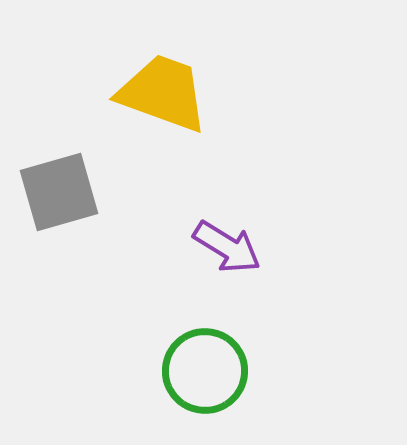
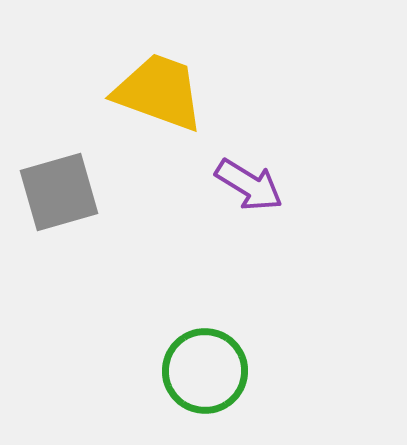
yellow trapezoid: moved 4 px left, 1 px up
purple arrow: moved 22 px right, 62 px up
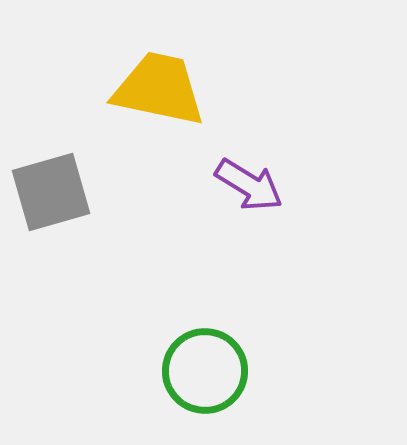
yellow trapezoid: moved 3 px up; rotated 8 degrees counterclockwise
gray square: moved 8 px left
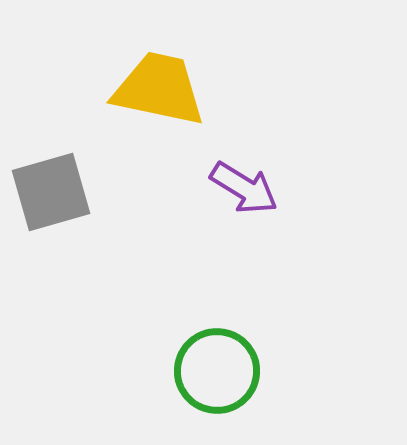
purple arrow: moved 5 px left, 3 px down
green circle: moved 12 px right
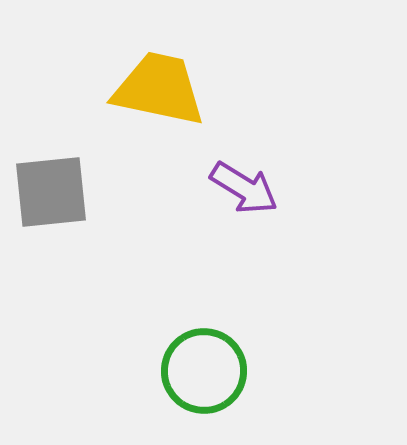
gray square: rotated 10 degrees clockwise
green circle: moved 13 px left
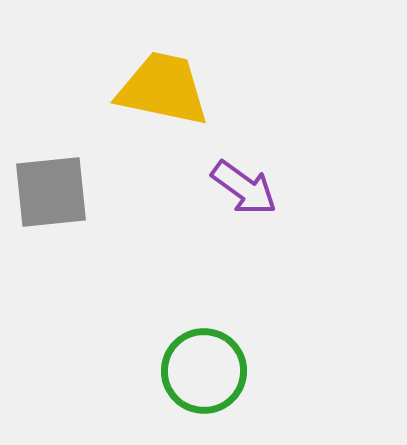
yellow trapezoid: moved 4 px right
purple arrow: rotated 4 degrees clockwise
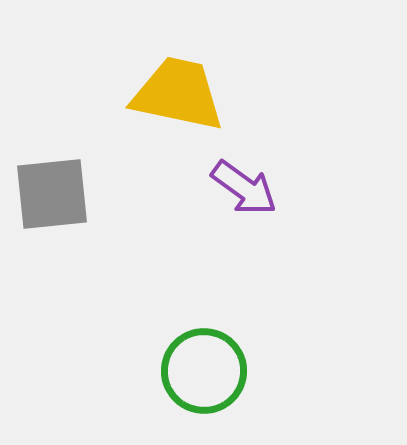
yellow trapezoid: moved 15 px right, 5 px down
gray square: moved 1 px right, 2 px down
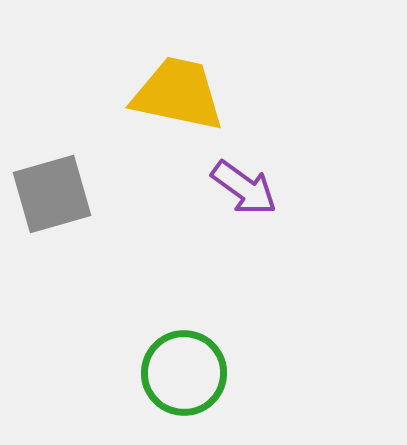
gray square: rotated 10 degrees counterclockwise
green circle: moved 20 px left, 2 px down
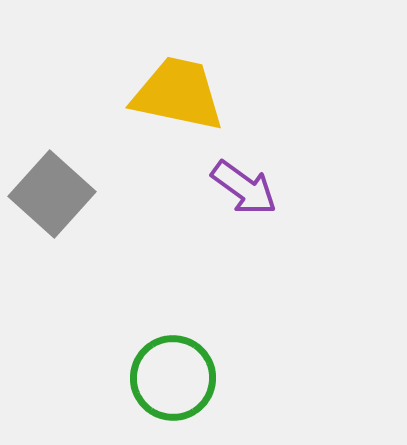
gray square: rotated 32 degrees counterclockwise
green circle: moved 11 px left, 5 px down
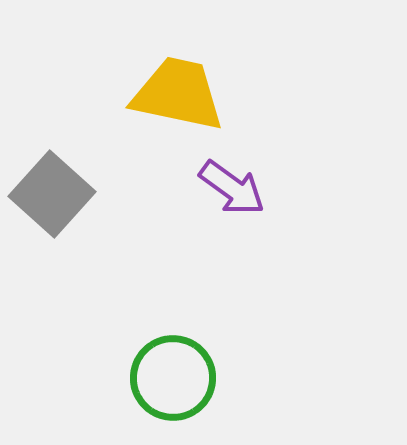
purple arrow: moved 12 px left
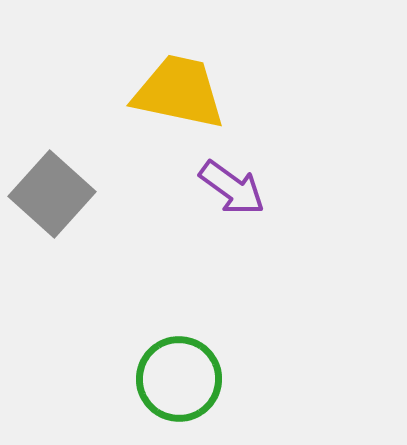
yellow trapezoid: moved 1 px right, 2 px up
green circle: moved 6 px right, 1 px down
